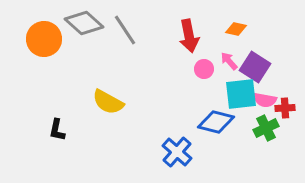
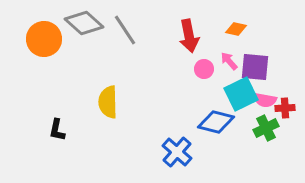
purple square: rotated 28 degrees counterclockwise
cyan square: rotated 20 degrees counterclockwise
yellow semicircle: rotated 60 degrees clockwise
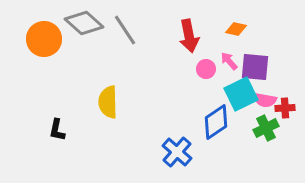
pink circle: moved 2 px right
blue diamond: rotated 48 degrees counterclockwise
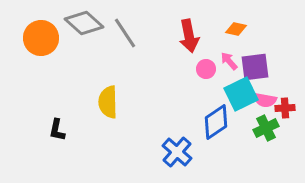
gray line: moved 3 px down
orange circle: moved 3 px left, 1 px up
purple square: rotated 12 degrees counterclockwise
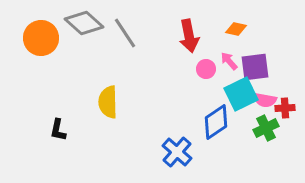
black L-shape: moved 1 px right
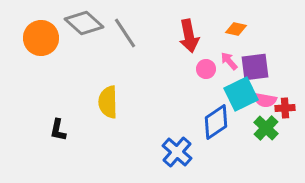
green cross: rotated 20 degrees counterclockwise
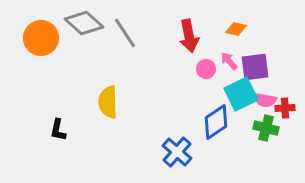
green cross: rotated 30 degrees counterclockwise
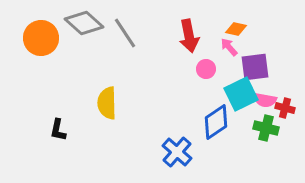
pink arrow: moved 14 px up
yellow semicircle: moved 1 px left, 1 px down
red cross: rotated 18 degrees clockwise
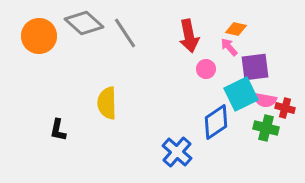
orange circle: moved 2 px left, 2 px up
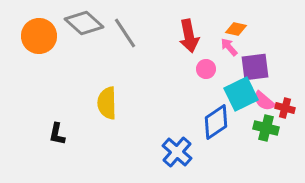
pink semicircle: moved 1 px left, 1 px down; rotated 30 degrees clockwise
black L-shape: moved 1 px left, 4 px down
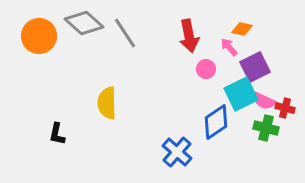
orange diamond: moved 6 px right
purple square: rotated 20 degrees counterclockwise
pink semicircle: rotated 15 degrees counterclockwise
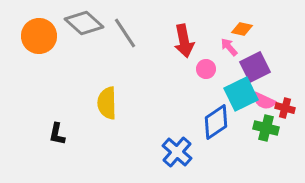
red arrow: moved 5 px left, 5 px down
